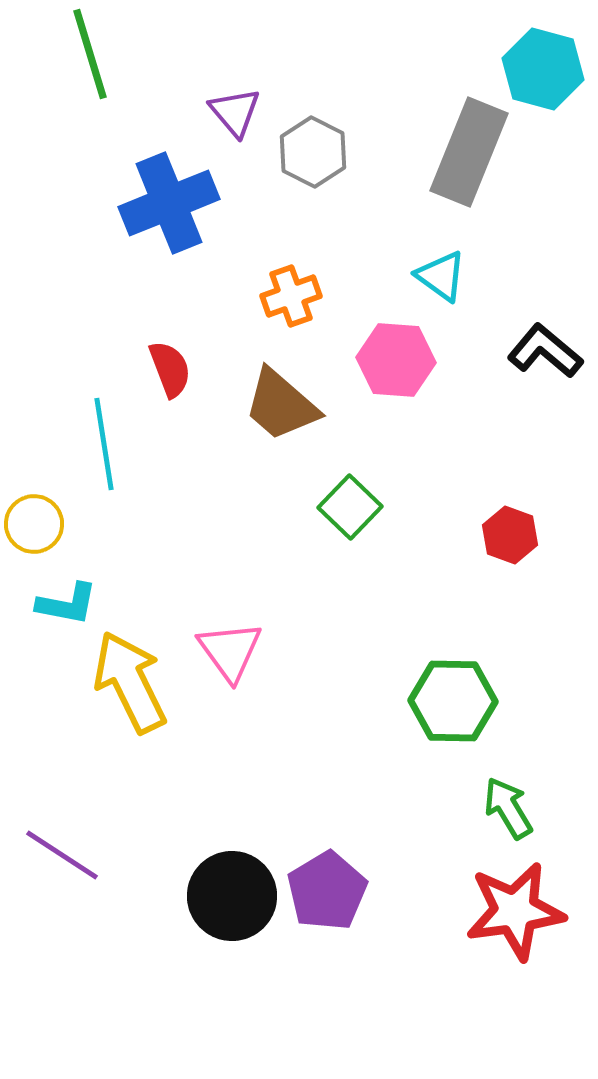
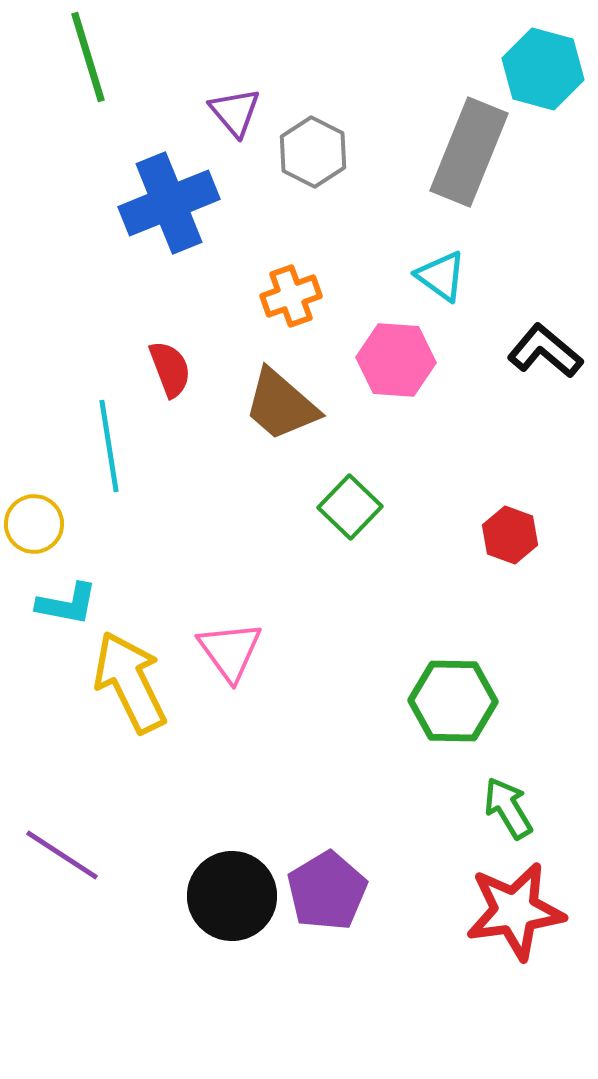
green line: moved 2 px left, 3 px down
cyan line: moved 5 px right, 2 px down
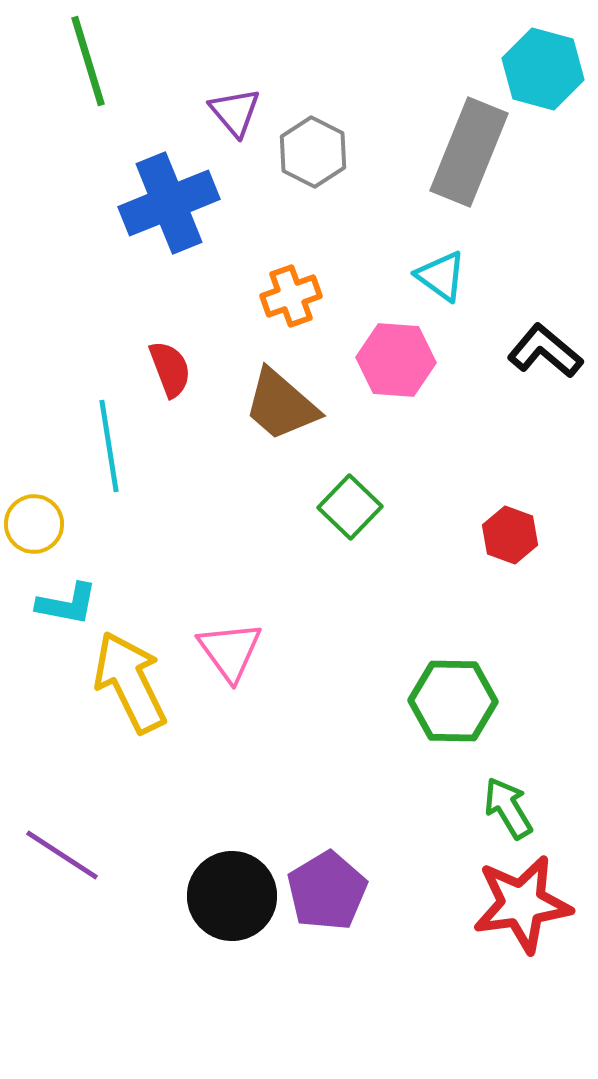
green line: moved 4 px down
red star: moved 7 px right, 7 px up
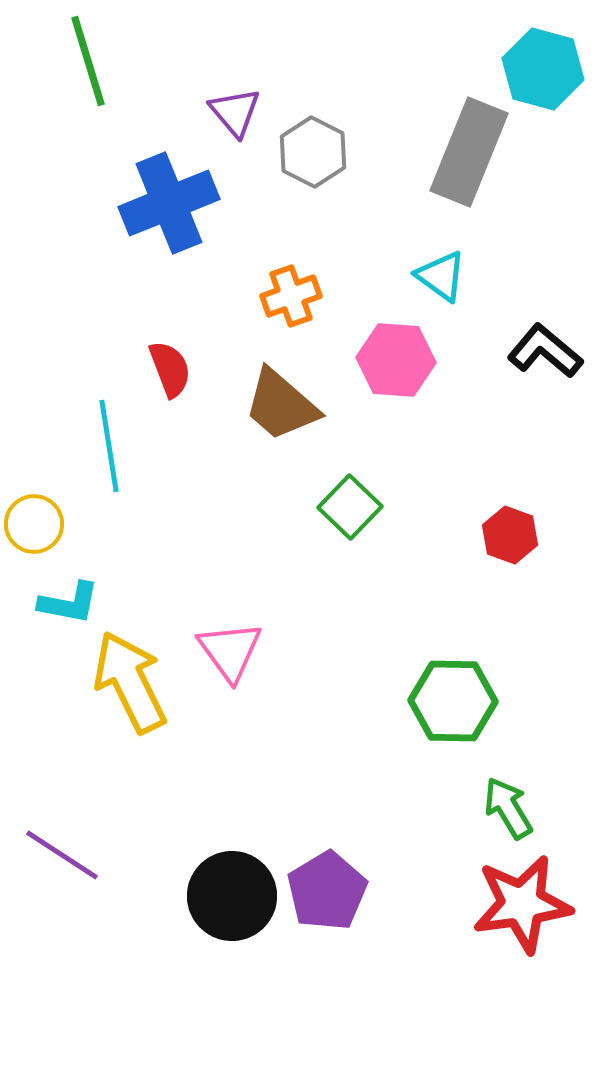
cyan L-shape: moved 2 px right, 1 px up
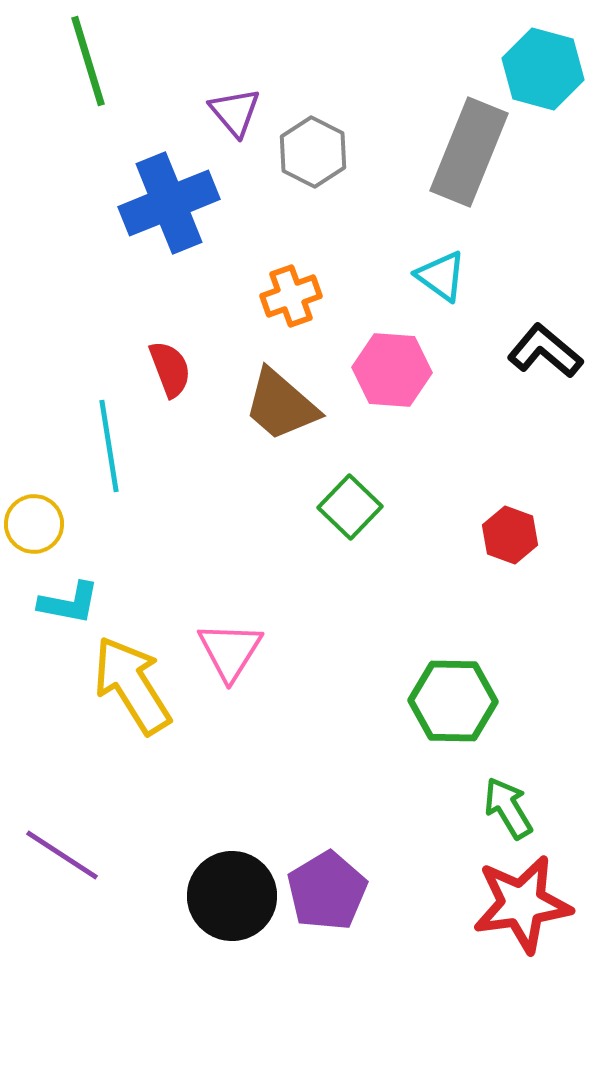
pink hexagon: moved 4 px left, 10 px down
pink triangle: rotated 8 degrees clockwise
yellow arrow: moved 2 px right, 3 px down; rotated 6 degrees counterclockwise
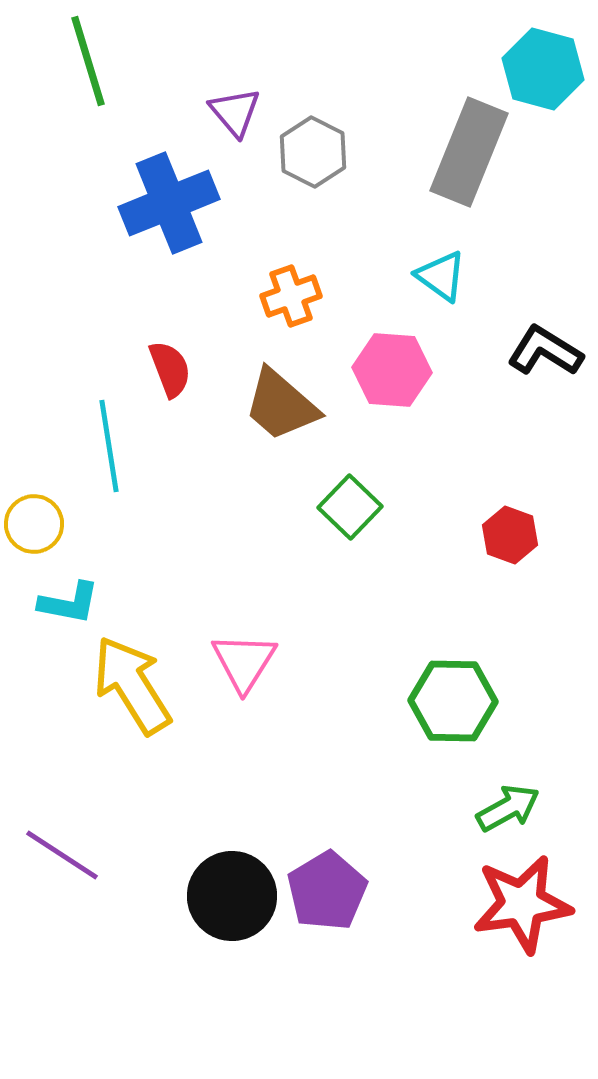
black L-shape: rotated 8 degrees counterclockwise
pink triangle: moved 14 px right, 11 px down
green arrow: rotated 92 degrees clockwise
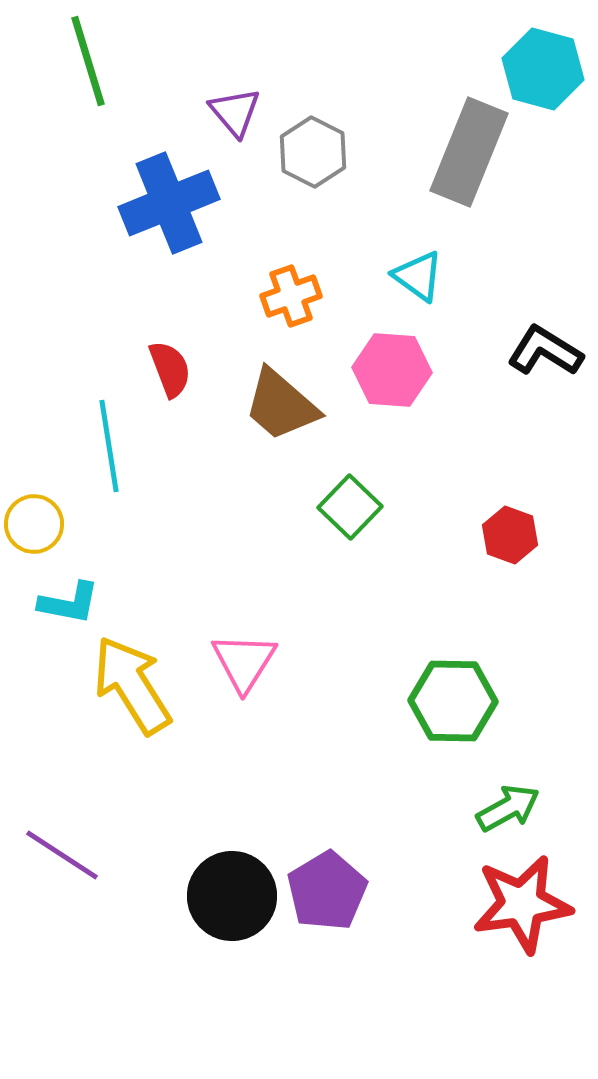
cyan triangle: moved 23 px left
